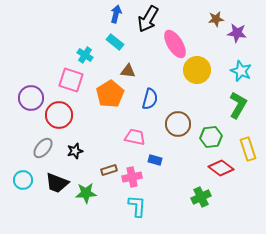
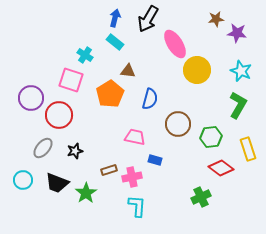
blue arrow: moved 1 px left, 4 px down
green star: rotated 30 degrees counterclockwise
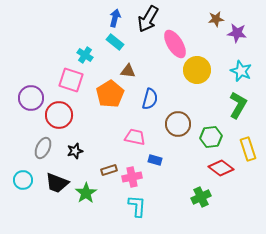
gray ellipse: rotated 15 degrees counterclockwise
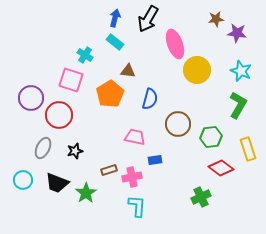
pink ellipse: rotated 12 degrees clockwise
blue rectangle: rotated 24 degrees counterclockwise
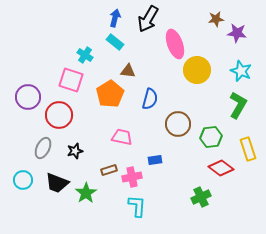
purple circle: moved 3 px left, 1 px up
pink trapezoid: moved 13 px left
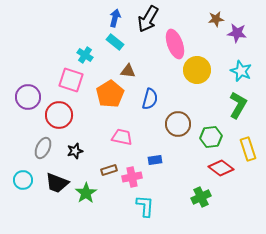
cyan L-shape: moved 8 px right
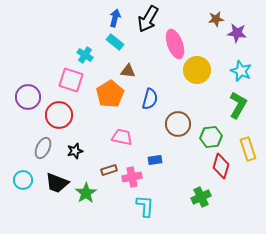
red diamond: moved 2 px up; rotated 70 degrees clockwise
